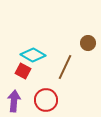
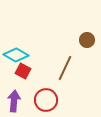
brown circle: moved 1 px left, 3 px up
cyan diamond: moved 17 px left
brown line: moved 1 px down
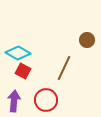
cyan diamond: moved 2 px right, 2 px up
brown line: moved 1 px left
